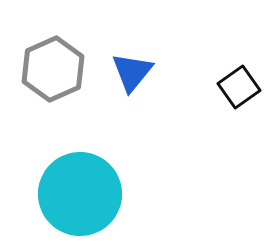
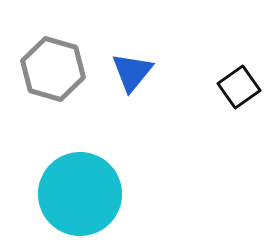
gray hexagon: rotated 20 degrees counterclockwise
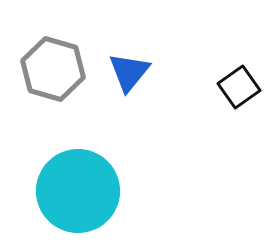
blue triangle: moved 3 px left
cyan circle: moved 2 px left, 3 px up
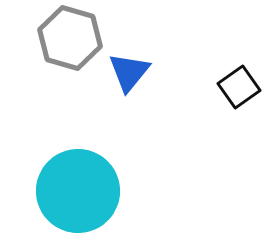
gray hexagon: moved 17 px right, 31 px up
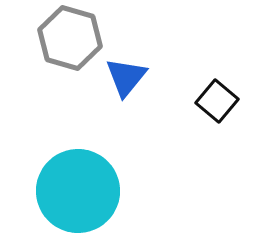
blue triangle: moved 3 px left, 5 px down
black square: moved 22 px left, 14 px down; rotated 15 degrees counterclockwise
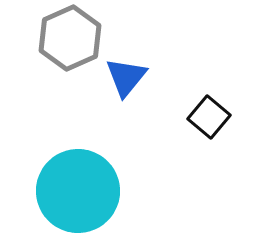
gray hexagon: rotated 20 degrees clockwise
black square: moved 8 px left, 16 px down
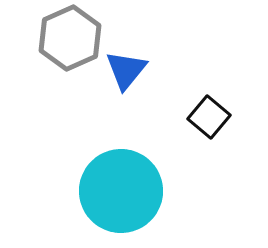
blue triangle: moved 7 px up
cyan circle: moved 43 px right
